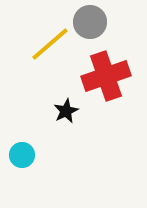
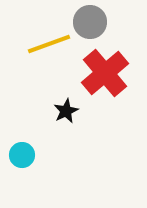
yellow line: moved 1 px left; rotated 21 degrees clockwise
red cross: moved 1 px left, 3 px up; rotated 21 degrees counterclockwise
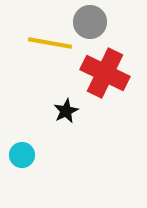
yellow line: moved 1 px right, 1 px up; rotated 30 degrees clockwise
red cross: rotated 24 degrees counterclockwise
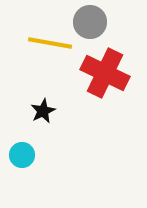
black star: moved 23 px left
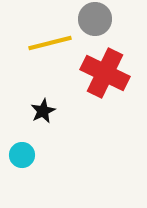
gray circle: moved 5 px right, 3 px up
yellow line: rotated 24 degrees counterclockwise
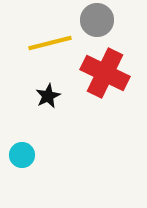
gray circle: moved 2 px right, 1 px down
black star: moved 5 px right, 15 px up
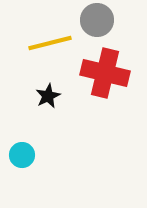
red cross: rotated 12 degrees counterclockwise
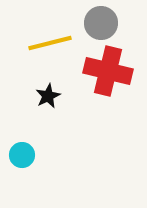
gray circle: moved 4 px right, 3 px down
red cross: moved 3 px right, 2 px up
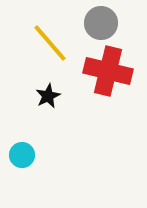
yellow line: rotated 63 degrees clockwise
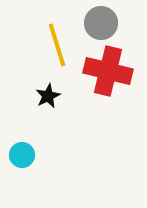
yellow line: moved 7 px right, 2 px down; rotated 24 degrees clockwise
